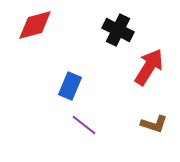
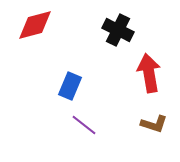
red arrow: moved 6 px down; rotated 42 degrees counterclockwise
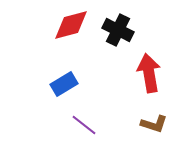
red diamond: moved 36 px right
blue rectangle: moved 6 px left, 2 px up; rotated 36 degrees clockwise
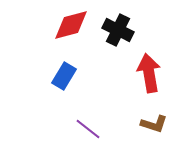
blue rectangle: moved 8 px up; rotated 28 degrees counterclockwise
purple line: moved 4 px right, 4 px down
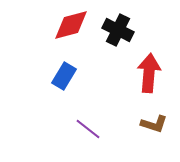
red arrow: rotated 15 degrees clockwise
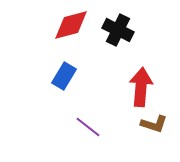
red arrow: moved 8 px left, 14 px down
purple line: moved 2 px up
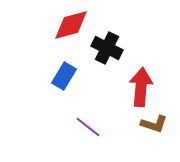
black cross: moved 11 px left, 18 px down
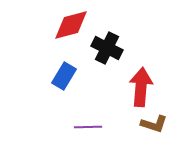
purple line: rotated 40 degrees counterclockwise
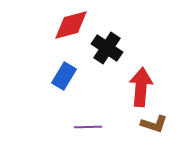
black cross: rotated 8 degrees clockwise
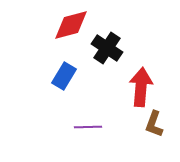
brown L-shape: rotated 92 degrees clockwise
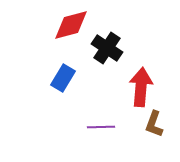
blue rectangle: moved 1 px left, 2 px down
purple line: moved 13 px right
